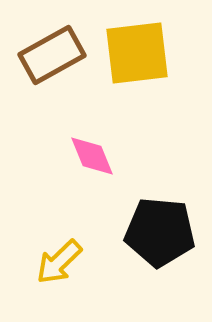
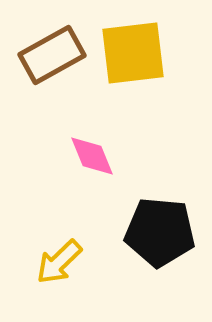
yellow square: moved 4 px left
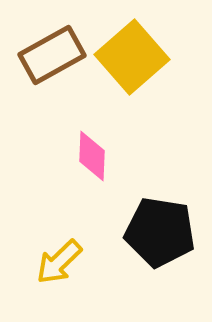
yellow square: moved 1 px left, 4 px down; rotated 34 degrees counterclockwise
pink diamond: rotated 24 degrees clockwise
black pentagon: rotated 4 degrees clockwise
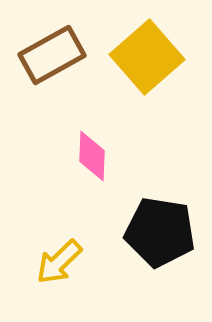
yellow square: moved 15 px right
